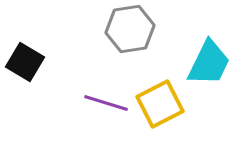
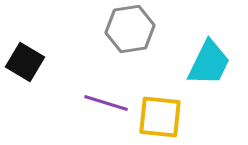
yellow square: moved 13 px down; rotated 33 degrees clockwise
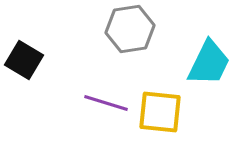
black square: moved 1 px left, 2 px up
yellow square: moved 5 px up
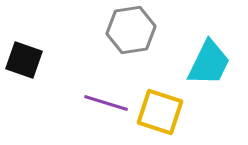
gray hexagon: moved 1 px right, 1 px down
black square: rotated 12 degrees counterclockwise
yellow square: rotated 12 degrees clockwise
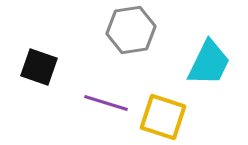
black square: moved 15 px right, 7 px down
yellow square: moved 3 px right, 5 px down
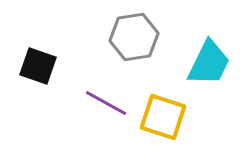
gray hexagon: moved 3 px right, 7 px down
black square: moved 1 px left, 1 px up
purple line: rotated 12 degrees clockwise
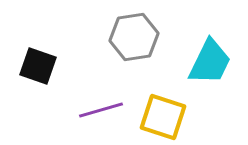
cyan trapezoid: moved 1 px right, 1 px up
purple line: moved 5 px left, 7 px down; rotated 45 degrees counterclockwise
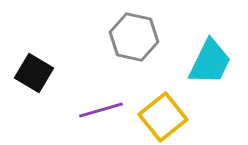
gray hexagon: rotated 21 degrees clockwise
black square: moved 4 px left, 7 px down; rotated 12 degrees clockwise
yellow square: rotated 33 degrees clockwise
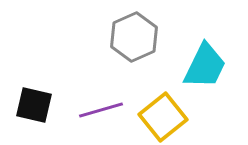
gray hexagon: rotated 24 degrees clockwise
cyan trapezoid: moved 5 px left, 4 px down
black square: moved 32 px down; rotated 18 degrees counterclockwise
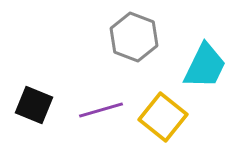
gray hexagon: rotated 15 degrees counterclockwise
black square: rotated 9 degrees clockwise
yellow square: rotated 12 degrees counterclockwise
